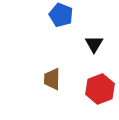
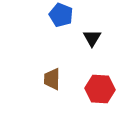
black triangle: moved 2 px left, 6 px up
red hexagon: rotated 24 degrees clockwise
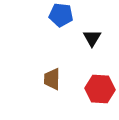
blue pentagon: rotated 15 degrees counterclockwise
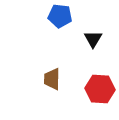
blue pentagon: moved 1 px left, 1 px down
black triangle: moved 1 px right, 1 px down
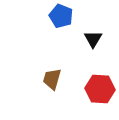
blue pentagon: moved 1 px right; rotated 15 degrees clockwise
brown trapezoid: rotated 15 degrees clockwise
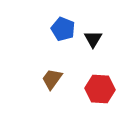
blue pentagon: moved 2 px right, 13 px down
brown trapezoid: rotated 20 degrees clockwise
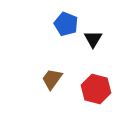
blue pentagon: moved 3 px right, 5 px up
red hexagon: moved 4 px left; rotated 12 degrees clockwise
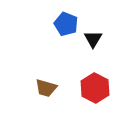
brown trapezoid: moved 6 px left, 9 px down; rotated 110 degrees counterclockwise
red hexagon: moved 1 px left, 1 px up; rotated 12 degrees clockwise
